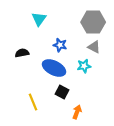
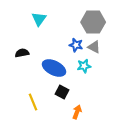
blue star: moved 16 px right
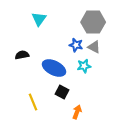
black semicircle: moved 2 px down
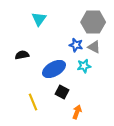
blue ellipse: moved 1 px down; rotated 55 degrees counterclockwise
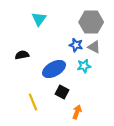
gray hexagon: moved 2 px left
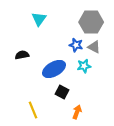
yellow line: moved 8 px down
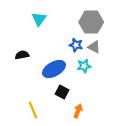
orange arrow: moved 1 px right, 1 px up
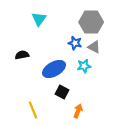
blue star: moved 1 px left, 2 px up
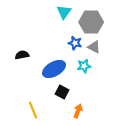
cyan triangle: moved 25 px right, 7 px up
